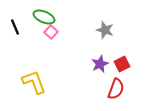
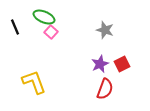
red semicircle: moved 11 px left
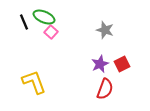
black line: moved 9 px right, 5 px up
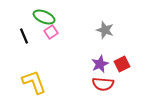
black line: moved 14 px down
pink square: rotated 16 degrees clockwise
red semicircle: moved 2 px left, 5 px up; rotated 75 degrees clockwise
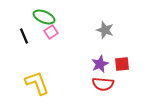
red square: rotated 21 degrees clockwise
yellow L-shape: moved 3 px right, 1 px down
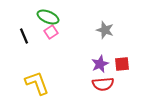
green ellipse: moved 4 px right
red semicircle: rotated 10 degrees counterclockwise
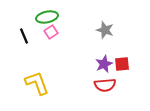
green ellipse: moved 1 px left; rotated 35 degrees counterclockwise
purple star: moved 4 px right
red semicircle: moved 2 px right, 1 px down
